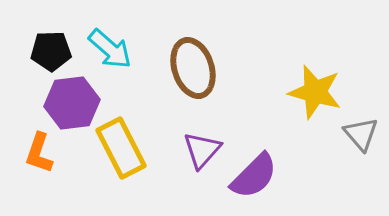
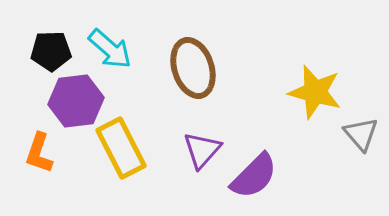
purple hexagon: moved 4 px right, 2 px up
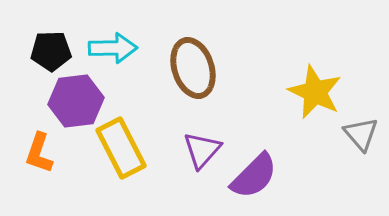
cyan arrow: moved 3 px right, 1 px up; rotated 42 degrees counterclockwise
yellow star: rotated 10 degrees clockwise
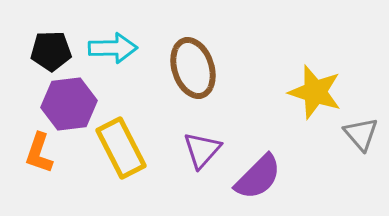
yellow star: rotated 8 degrees counterclockwise
purple hexagon: moved 7 px left, 3 px down
purple semicircle: moved 4 px right, 1 px down
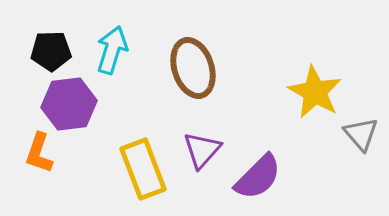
cyan arrow: moved 1 px left, 2 px down; rotated 72 degrees counterclockwise
yellow star: rotated 12 degrees clockwise
yellow rectangle: moved 22 px right, 21 px down; rotated 6 degrees clockwise
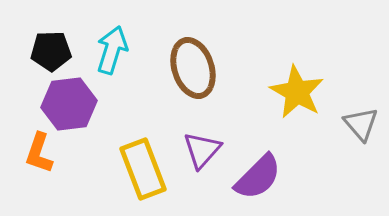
yellow star: moved 18 px left
gray triangle: moved 10 px up
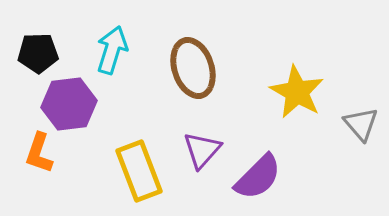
black pentagon: moved 13 px left, 2 px down
yellow rectangle: moved 4 px left, 2 px down
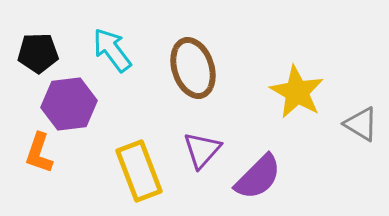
cyan arrow: rotated 54 degrees counterclockwise
gray triangle: rotated 18 degrees counterclockwise
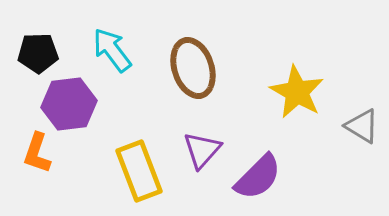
gray triangle: moved 1 px right, 2 px down
orange L-shape: moved 2 px left
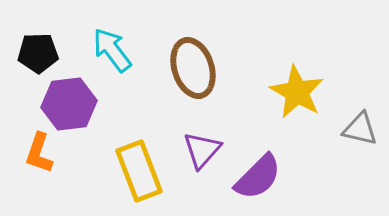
gray triangle: moved 2 px left, 3 px down; rotated 18 degrees counterclockwise
orange L-shape: moved 2 px right
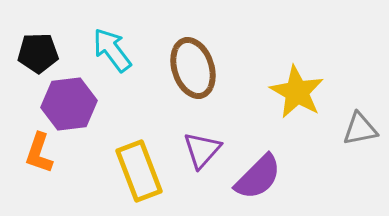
gray triangle: rotated 24 degrees counterclockwise
